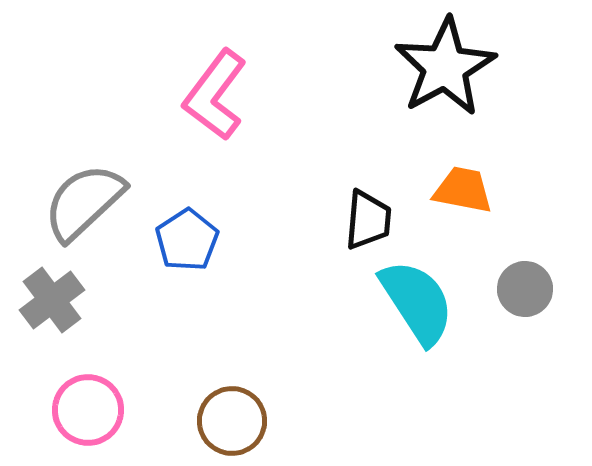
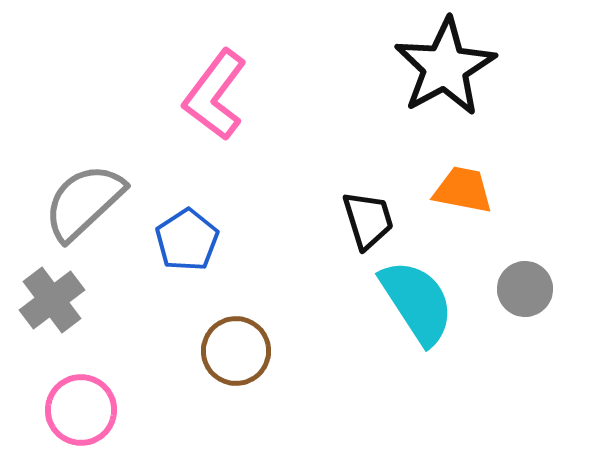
black trapezoid: rotated 22 degrees counterclockwise
pink circle: moved 7 px left
brown circle: moved 4 px right, 70 px up
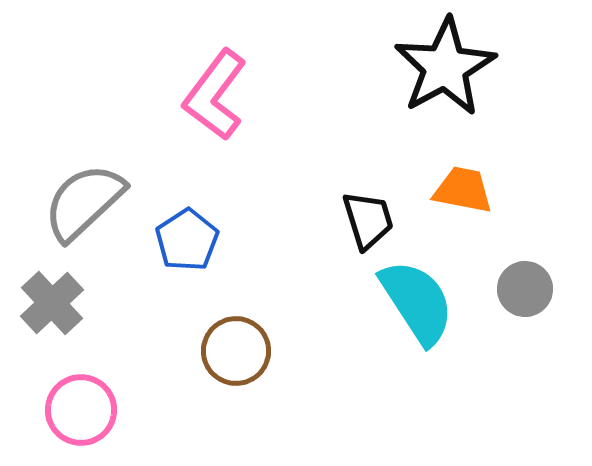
gray cross: moved 3 px down; rotated 6 degrees counterclockwise
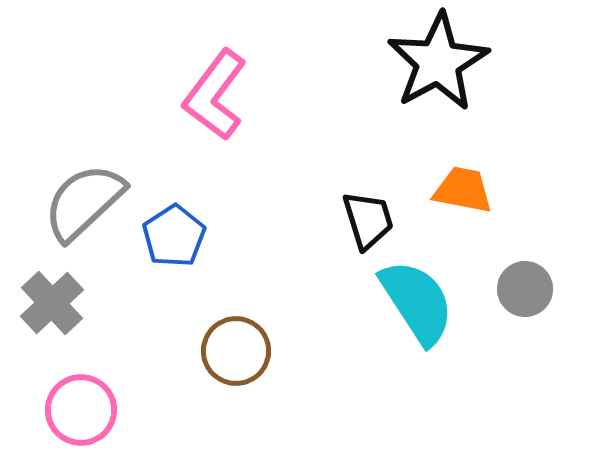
black star: moved 7 px left, 5 px up
blue pentagon: moved 13 px left, 4 px up
